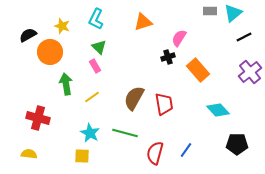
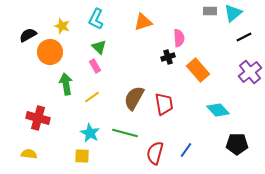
pink semicircle: rotated 144 degrees clockwise
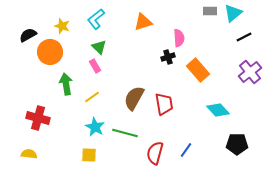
cyan L-shape: rotated 25 degrees clockwise
cyan star: moved 5 px right, 6 px up
yellow square: moved 7 px right, 1 px up
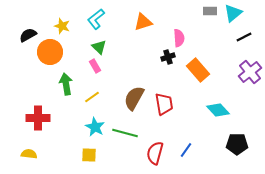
red cross: rotated 15 degrees counterclockwise
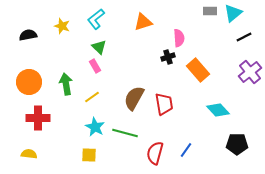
black semicircle: rotated 18 degrees clockwise
orange circle: moved 21 px left, 30 px down
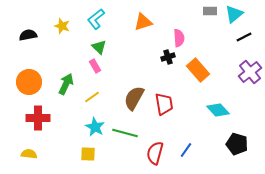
cyan triangle: moved 1 px right, 1 px down
green arrow: rotated 35 degrees clockwise
black pentagon: rotated 15 degrees clockwise
yellow square: moved 1 px left, 1 px up
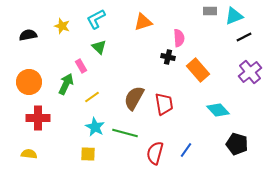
cyan triangle: moved 2 px down; rotated 18 degrees clockwise
cyan L-shape: rotated 10 degrees clockwise
black cross: rotated 32 degrees clockwise
pink rectangle: moved 14 px left
